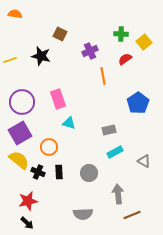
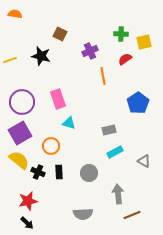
yellow square: rotated 28 degrees clockwise
orange circle: moved 2 px right, 1 px up
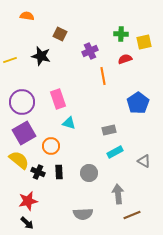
orange semicircle: moved 12 px right, 2 px down
red semicircle: rotated 16 degrees clockwise
purple square: moved 4 px right
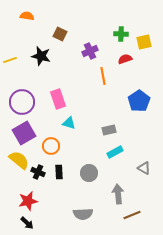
blue pentagon: moved 1 px right, 2 px up
gray triangle: moved 7 px down
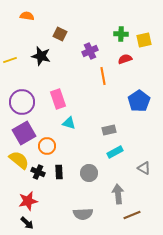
yellow square: moved 2 px up
orange circle: moved 4 px left
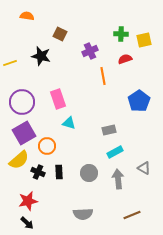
yellow line: moved 3 px down
yellow semicircle: rotated 100 degrees clockwise
gray arrow: moved 15 px up
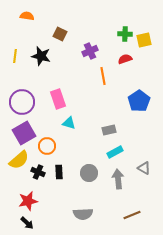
green cross: moved 4 px right
yellow line: moved 5 px right, 7 px up; rotated 64 degrees counterclockwise
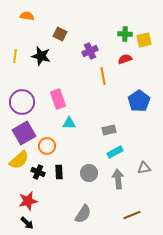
cyan triangle: rotated 16 degrees counterclockwise
gray triangle: rotated 40 degrees counterclockwise
gray semicircle: rotated 54 degrees counterclockwise
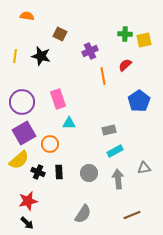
red semicircle: moved 6 px down; rotated 24 degrees counterclockwise
orange circle: moved 3 px right, 2 px up
cyan rectangle: moved 1 px up
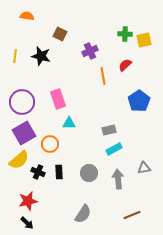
cyan rectangle: moved 1 px left, 2 px up
